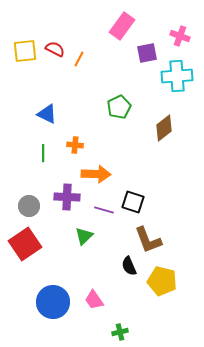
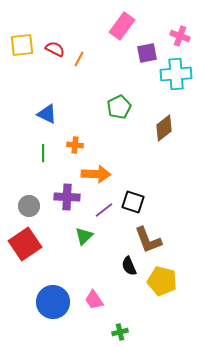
yellow square: moved 3 px left, 6 px up
cyan cross: moved 1 px left, 2 px up
purple line: rotated 54 degrees counterclockwise
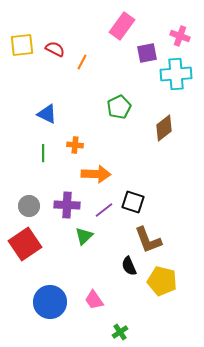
orange line: moved 3 px right, 3 px down
purple cross: moved 8 px down
blue circle: moved 3 px left
green cross: rotated 21 degrees counterclockwise
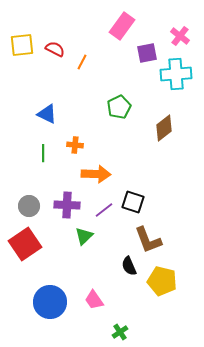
pink cross: rotated 18 degrees clockwise
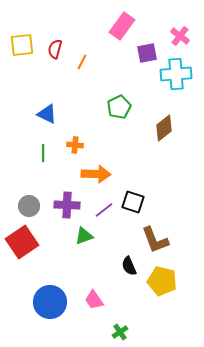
red semicircle: rotated 102 degrees counterclockwise
green triangle: rotated 24 degrees clockwise
brown L-shape: moved 7 px right
red square: moved 3 px left, 2 px up
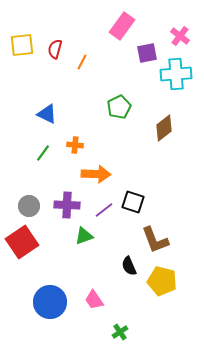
green line: rotated 36 degrees clockwise
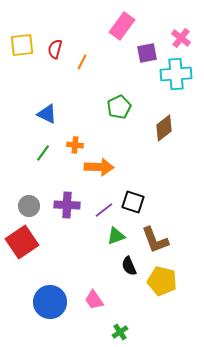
pink cross: moved 1 px right, 2 px down
orange arrow: moved 3 px right, 7 px up
green triangle: moved 32 px right
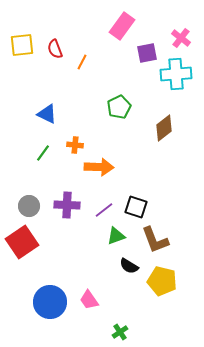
red semicircle: rotated 36 degrees counterclockwise
black square: moved 3 px right, 5 px down
black semicircle: rotated 36 degrees counterclockwise
pink trapezoid: moved 5 px left
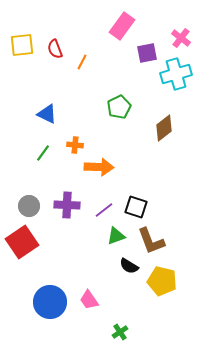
cyan cross: rotated 12 degrees counterclockwise
brown L-shape: moved 4 px left, 1 px down
